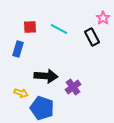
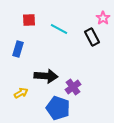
red square: moved 1 px left, 7 px up
yellow arrow: rotated 48 degrees counterclockwise
blue pentagon: moved 16 px right
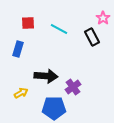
red square: moved 1 px left, 3 px down
blue pentagon: moved 4 px left; rotated 20 degrees counterclockwise
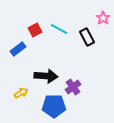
red square: moved 7 px right, 7 px down; rotated 24 degrees counterclockwise
black rectangle: moved 5 px left
blue rectangle: rotated 35 degrees clockwise
blue pentagon: moved 2 px up
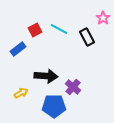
purple cross: rotated 14 degrees counterclockwise
